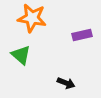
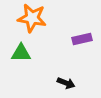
purple rectangle: moved 4 px down
green triangle: moved 2 px up; rotated 40 degrees counterclockwise
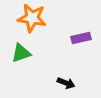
purple rectangle: moved 1 px left, 1 px up
green triangle: rotated 20 degrees counterclockwise
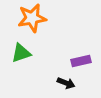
orange star: rotated 20 degrees counterclockwise
purple rectangle: moved 23 px down
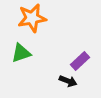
purple rectangle: moved 1 px left; rotated 30 degrees counterclockwise
black arrow: moved 2 px right, 2 px up
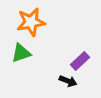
orange star: moved 1 px left, 4 px down
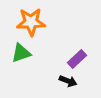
orange star: rotated 8 degrees clockwise
purple rectangle: moved 3 px left, 2 px up
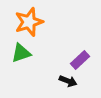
orange star: moved 2 px left; rotated 16 degrees counterclockwise
purple rectangle: moved 3 px right, 1 px down
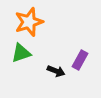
purple rectangle: rotated 18 degrees counterclockwise
black arrow: moved 12 px left, 10 px up
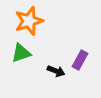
orange star: moved 1 px up
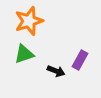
green triangle: moved 3 px right, 1 px down
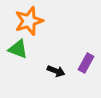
green triangle: moved 6 px left, 5 px up; rotated 40 degrees clockwise
purple rectangle: moved 6 px right, 3 px down
